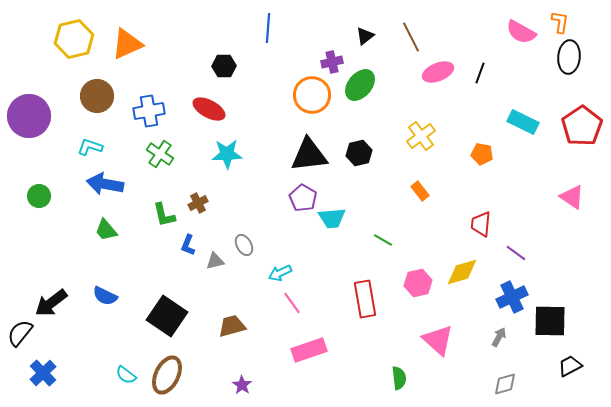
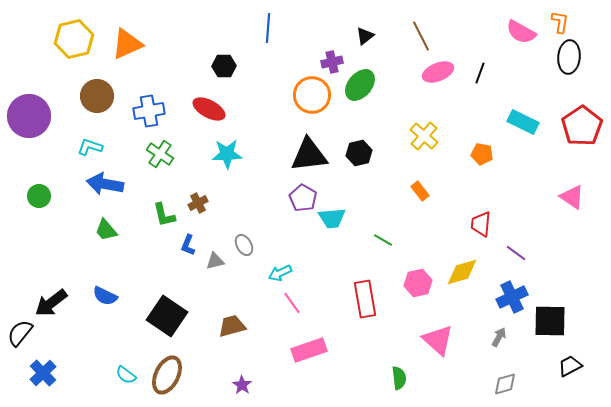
brown line at (411, 37): moved 10 px right, 1 px up
yellow cross at (421, 136): moved 3 px right; rotated 12 degrees counterclockwise
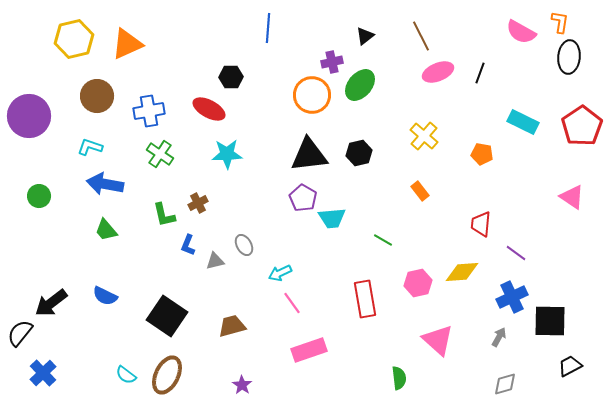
black hexagon at (224, 66): moved 7 px right, 11 px down
yellow diamond at (462, 272): rotated 12 degrees clockwise
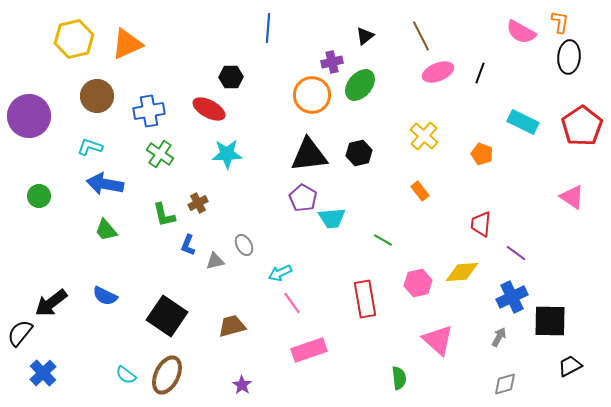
orange pentagon at (482, 154): rotated 10 degrees clockwise
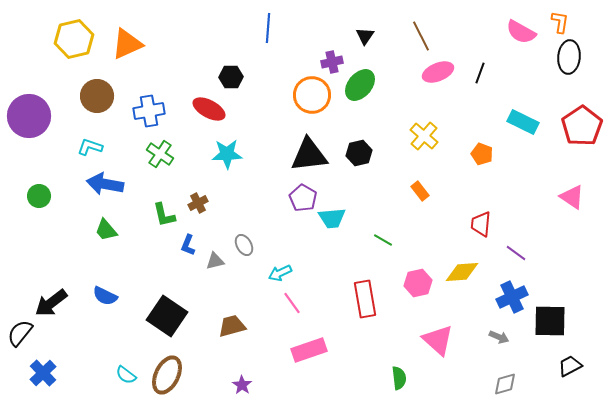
black triangle at (365, 36): rotated 18 degrees counterclockwise
gray arrow at (499, 337): rotated 84 degrees clockwise
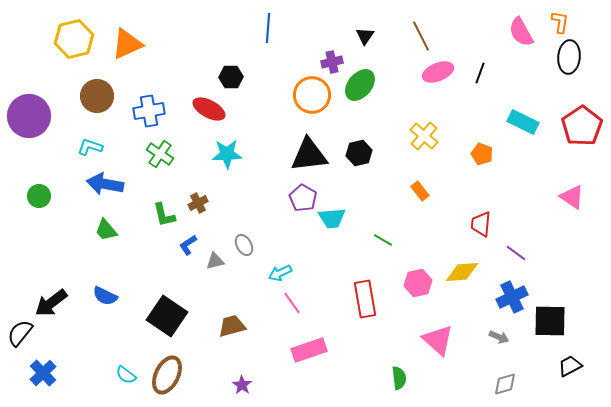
pink semicircle at (521, 32): rotated 32 degrees clockwise
blue L-shape at (188, 245): rotated 35 degrees clockwise
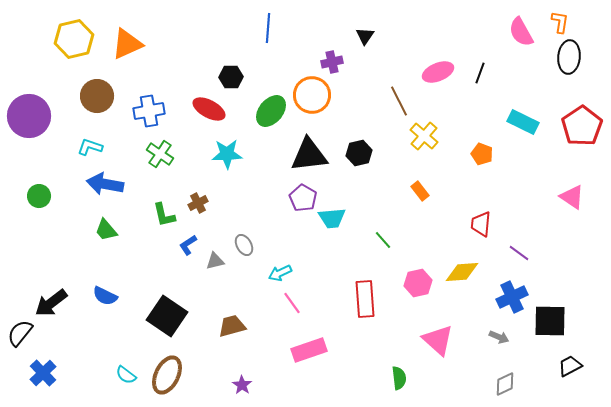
brown line at (421, 36): moved 22 px left, 65 px down
green ellipse at (360, 85): moved 89 px left, 26 px down
green line at (383, 240): rotated 18 degrees clockwise
purple line at (516, 253): moved 3 px right
red rectangle at (365, 299): rotated 6 degrees clockwise
gray diamond at (505, 384): rotated 10 degrees counterclockwise
